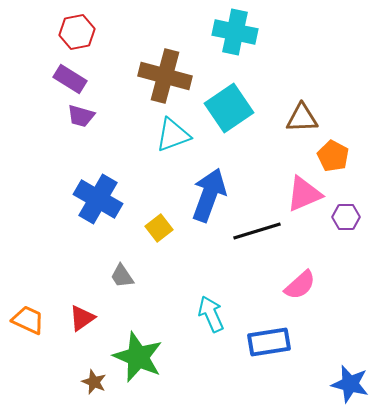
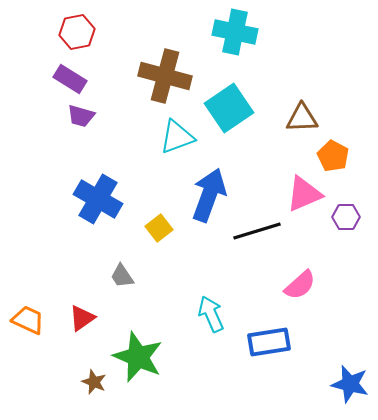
cyan triangle: moved 4 px right, 2 px down
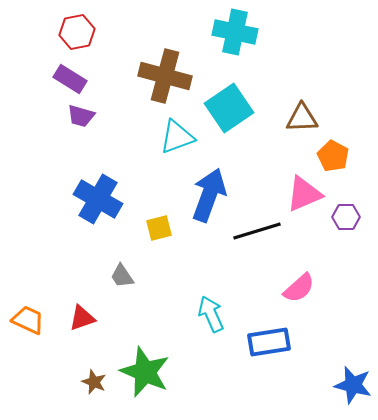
yellow square: rotated 24 degrees clockwise
pink semicircle: moved 1 px left, 3 px down
red triangle: rotated 16 degrees clockwise
green star: moved 7 px right, 15 px down
blue star: moved 3 px right, 1 px down
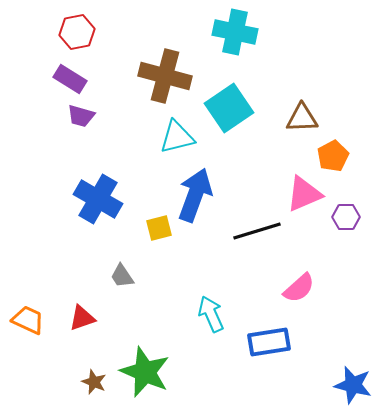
cyan triangle: rotated 6 degrees clockwise
orange pentagon: rotated 16 degrees clockwise
blue arrow: moved 14 px left
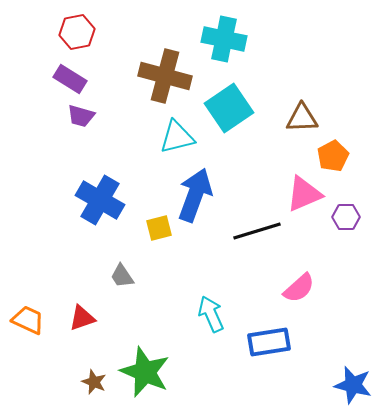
cyan cross: moved 11 px left, 7 px down
blue cross: moved 2 px right, 1 px down
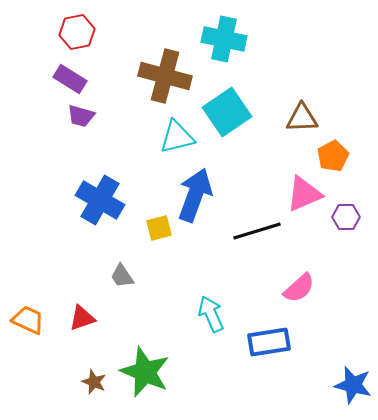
cyan square: moved 2 px left, 4 px down
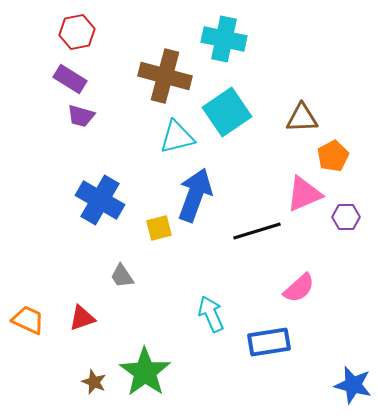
green star: rotated 12 degrees clockwise
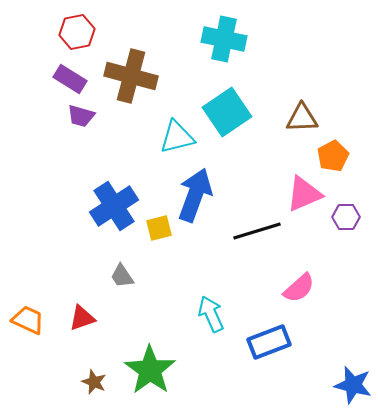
brown cross: moved 34 px left
blue cross: moved 14 px right, 6 px down; rotated 27 degrees clockwise
blue rectangle: rotated 12 degrees counterclockwise
green star: moved 5 px right, 2 px up
